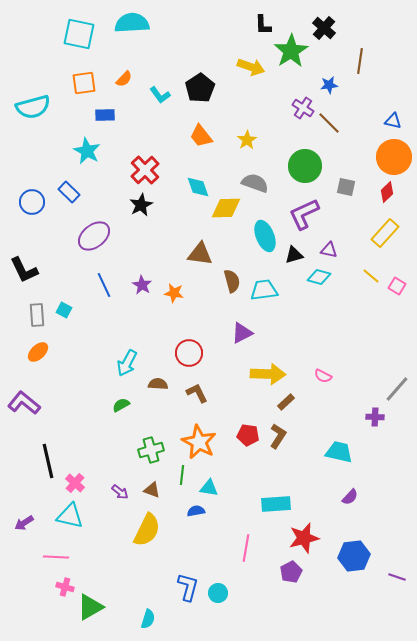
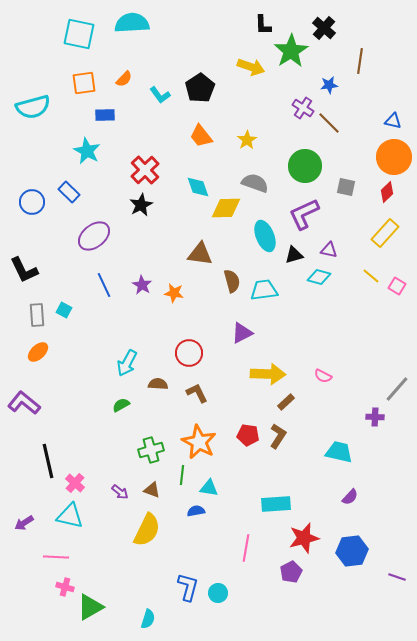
blue hexagon at (354, 556): moved 2 px left, 5 px up
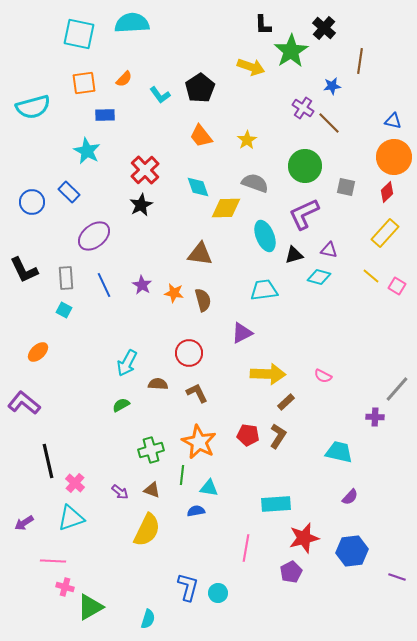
blue star at (329, 85): moved 3 px right, 1 px down
brown semicircle at (232, 281): moved 29 px left, 19 px down
gray rectangle at (37, 315): moved 29 px right, 37 px up
cyan triangle at (70, 516): moved 1 px right, 2 px down; rotated 32 degrees counterclockwise
pink line at (56, 557): moved 3 px left, 4 px down
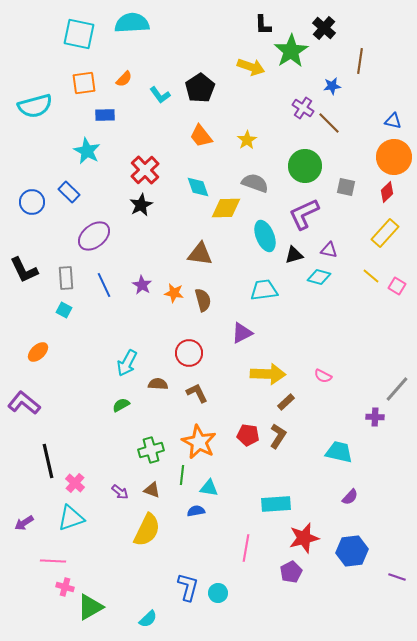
cyan semicircle at (33, 107): moved 2 px right, 1 px up
cyan semicircle at (148, 619): rotated 30 degrees clockwise
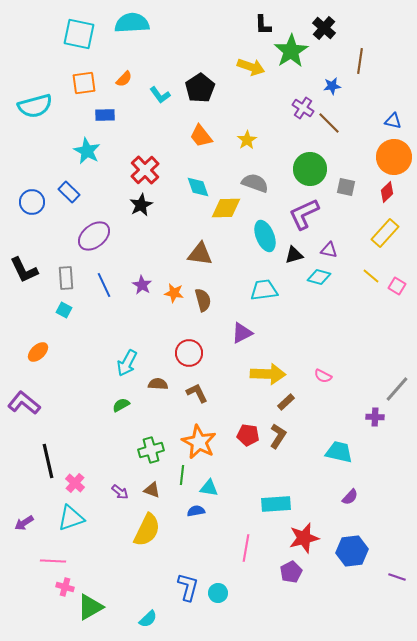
green circle at (305, 166): moved 5 px right, 3 px down
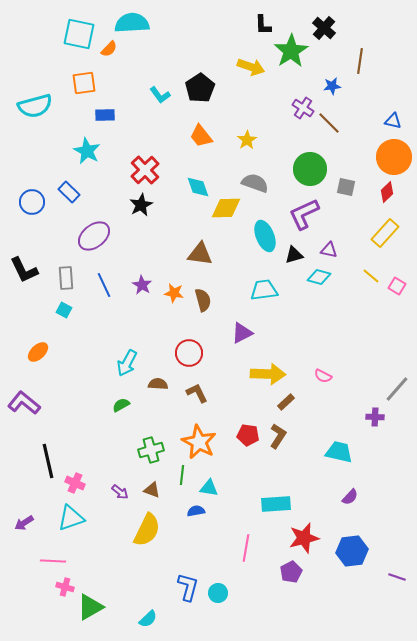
orange semicircle at (124, 79): moved 15 px left, 30 px up
pink cross at (75, 483): rotated 18 degrees counterclockwise
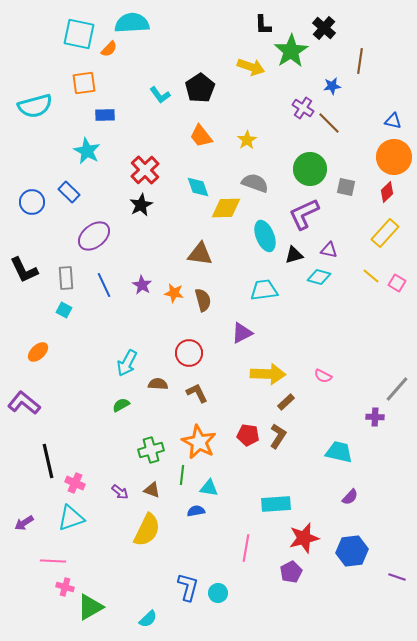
pink square at (397, 286): moved 3 px up
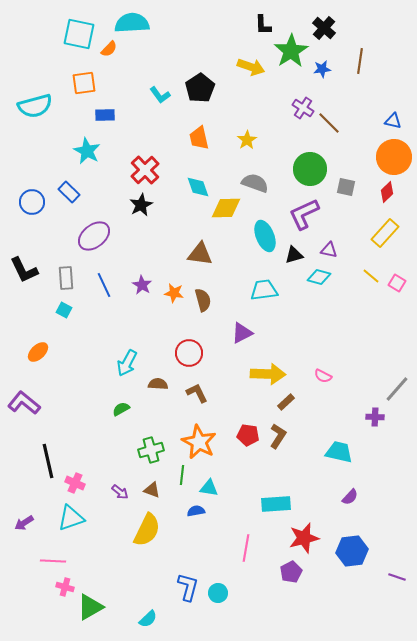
blue star at (332, 86): moved 10 px left, 17 px up
orange trapezoid at (201, 136): moved 2 px left, 2 px down; rotated 25 degrees clockwise
green semicircle at (121, 405): moved 4 px down
